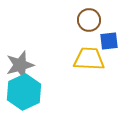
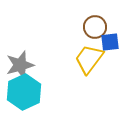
brown circle: moved 6 px right, 7 px down
blue square: moved 1 px right, 1 px down
yellow trapezoid: rotated 56 degrees counterclockwise
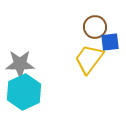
gray star: moved 1 px up; rotated 16 degrees clockwise
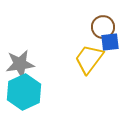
brown circle: moved 8 px right
gray star: rotated 8 degrees counterclockwise
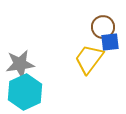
cyan hexagon: moved 1 px right
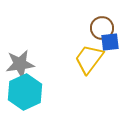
brown circle: moved 1 px left, 1 px down
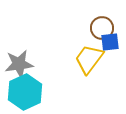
gray star: moved 1 px left
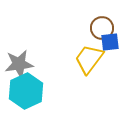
cyan hexagon: moved 1 px right, 1 px up
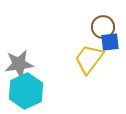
brown circle: moved 1 px right, 1 px up
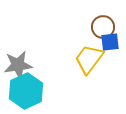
gray star: moved 1 px left, 1 px down
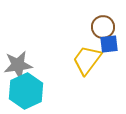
blue square: moved 1 px left, 2 px down
yellow trapezoid: moved 2 px left, 1 px down
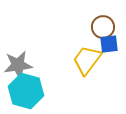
cyan hexagon: rotated 20 degrees counterclockwise
